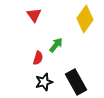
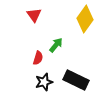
black rectangle: moved 2 px up; rotated 35 degrees counterclockwise
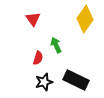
red triangle: moved 1 px left, 4 px down
green arrow: rotated 63 degrees counterclockwise
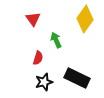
green arrow: moved 5 px up
black rectangle: moved 1 px right, 2 px up
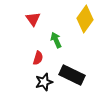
black rectangle: moved 5 px left, 3 px up
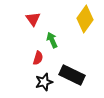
green arrow: moved 4 px left
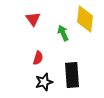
yellow diamond: rotated 28 degrees counterclockwise
green arrow: moved 11 px right, 7 px up
black rectangle: rotated 60 degrees clockwise
